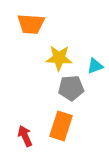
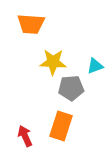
yellow star: moved 6 px left, 4 px down
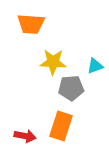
red arrow: rotated 125 degrees clockwise
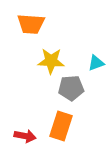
yellow star: moved 2 px left, 1 px up
cyan triangle: moved 1 px right, 3 px up
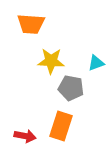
gray pentagon: rotated 15 degrees clockwise
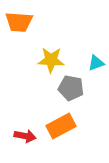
orange trapezoid: moved 12 px left, 2 px up
yellow star: moved 1 px up
orange rectangle: rotated 44 degrees clockwise
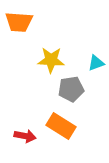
gray pentagon: moved 1 px down; rotated 20 degrees counterclockwise
orange rectangle: rotated 60 degrees clockwise
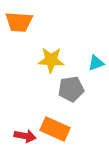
orange rectangle: moved 6 px left, 3 px down; rotated 8 degrees counterclockwise
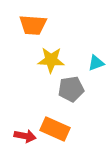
orange trapezoid: moved 14 px right, 3 px down
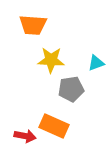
orange rectangle: moved 1 px left, 3 px up
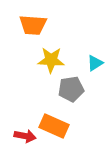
cyan triangle: moved 1 px left; rotated 12 degrees counterclockwise
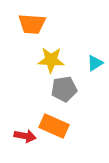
orange trapezoid: moved 1 px left, 1 px up
gray pentagon: moved 7 px left
